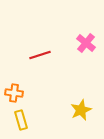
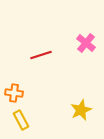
red line: moved 1 px right
yellow rectangle: rotated 12 degrees counterclockwise
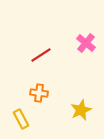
red line: rotated 15 degrees counterclockwise
orange cross: moved 25 px right
yellow rectangle: moved 1 px up
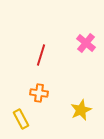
red line: rotated 40 degrees counterclockwise
